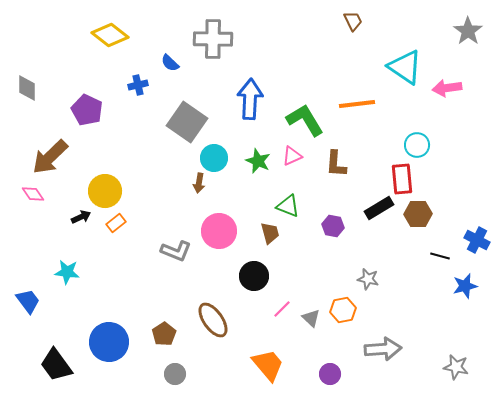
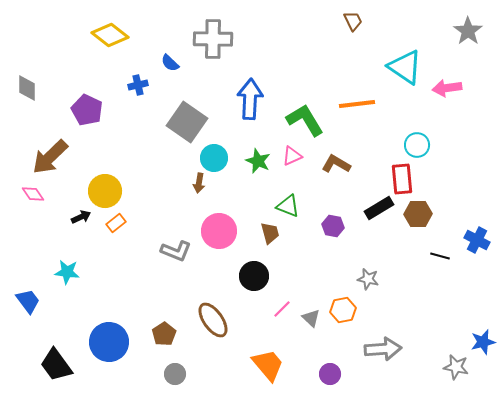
brown L-shape at (336, 164): rotated 116 degrees clockwise
blue star at (465, 286): moved 18 px right, 56 px down
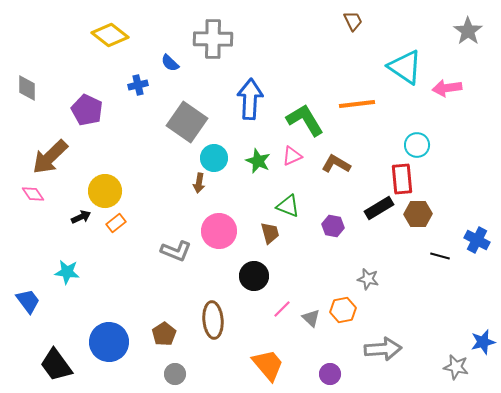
brown ellipse at (213, 320): rotated 30 degrees clockwise
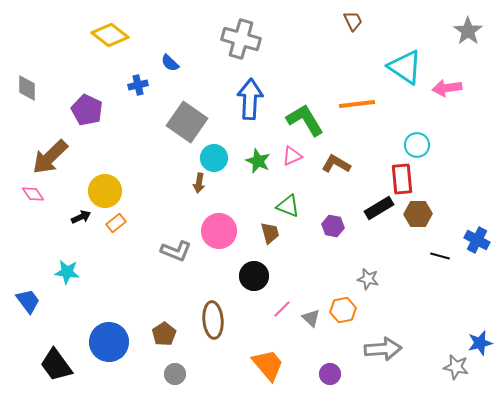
gray cross at (213, 39): moved 28 px right; rotated 15 degrees clockwise
blue star at (483, 342): moved 3 px left, 1 px down
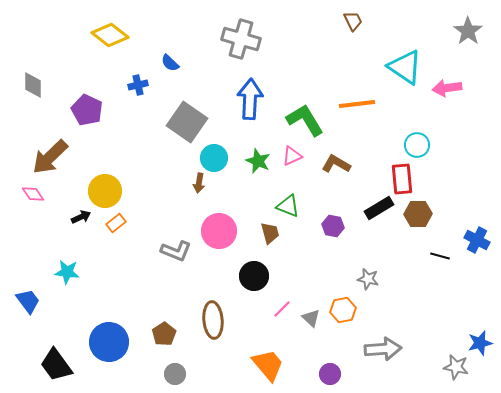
gray diamond at (27, 88): moved 6 px right, 3 px up
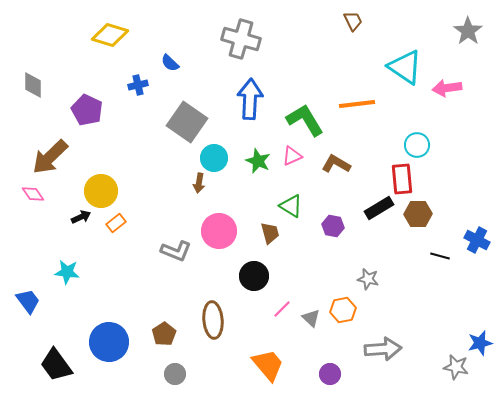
yellow diamond at (110, 35): rotated 21 degrees counterclockwise
yellow circle at (105, 191): moved 4 px left
green triangle at (288, 206): moved 3 px right; rotated 10 degrees clockwise
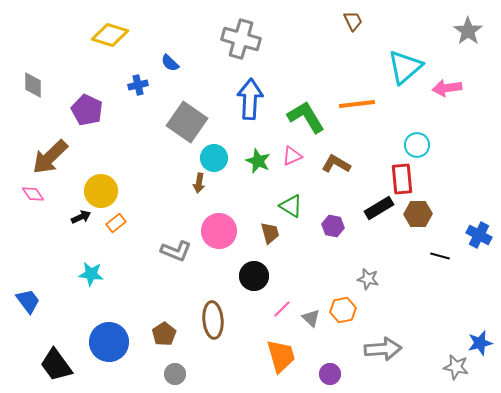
cyan triangle at (405, 67): rotated 45 degrees clockwise
green L-shape at (305, 120): moved 1 px right, 3 px up
blue cross at (477, 240): moved 2 px right, 5 px up
cyan star at (67, 272): moved 24 px right, 2 px down
orange trapezoid at (268, 365): moved 13 px right, 9 px up; rotated 24 degrees clockwise
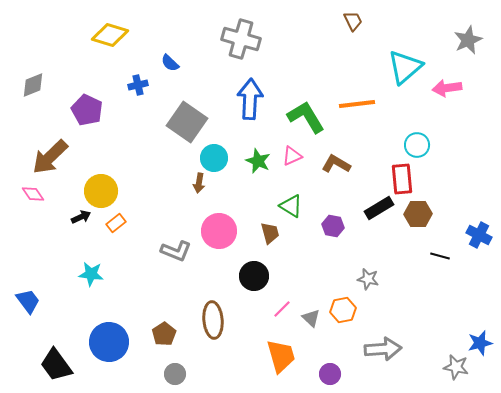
gray star at (468, 31): moved 9 px down; rotated 12 degrees clockwise
gray diamond at (33, 85): rotated 68 degrees clockwise
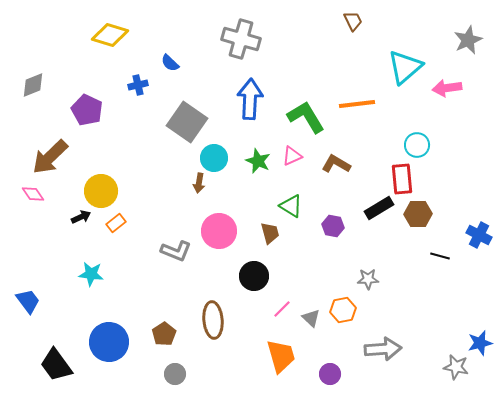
gray star at (368, 279): rotated 15 degrees counterclockwise
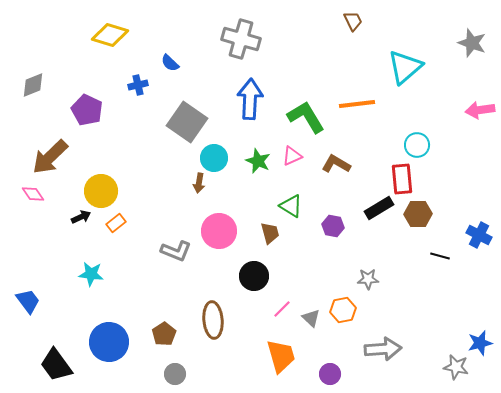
gray star at (468, 40): moved 4 px right, 3 px down; rotated 28 degrees counterclockwise
pink arrow at (447, 88): moved 33 px right, 22 px down
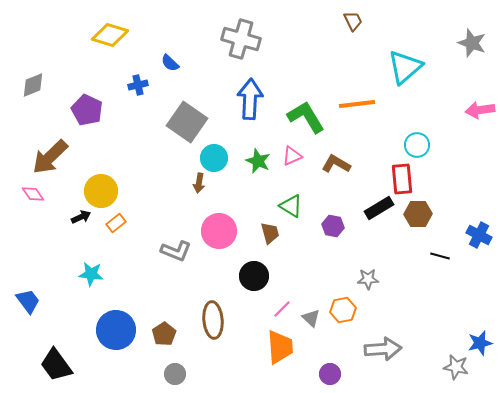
blue circle at (109, 342): moved 7 px right, 12 px up
orange trapezoid at (281, 356): moved 1 px left, 9 px up; rotated 12 degrees clockwise
